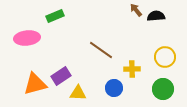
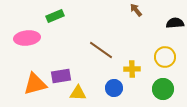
black semicircle: moved 19 px right, 7 px down
purple rectangle: rotated 24 degrees clockwise
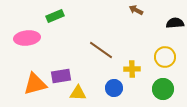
brown arrow: rotated 24 degrees counterclockwise
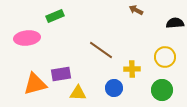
purple rectangle: moved 2 px up
green circle: moved 1 px left, 1 px down
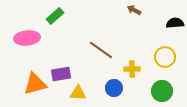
brown arrow: moved 2 px left
green rectangle: rotated 18 degrees counterclockwise
green circle: moved 1 px down
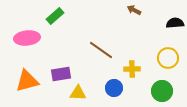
yellow circle: moved 3 px right, 1 px down
orange triangle: moved 8 px left, 3 px up
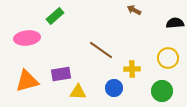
yellow triangle: moved 1 px up
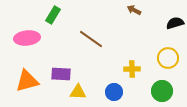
green rectangle: moved 2 px left, 1 px up; rotated 18 degrees counterclockwise
black semicircle: rotated 12 degrees counterclockwise
brown line: moved 10 px left, 11 px up
purple rectangle: rotated 12 degrees clockwise
blue circle: moved 4 px down
